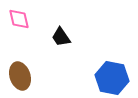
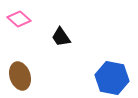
pink diamond: rotated 35 degrees counterclockwise
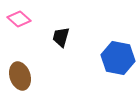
black trapezoid: rotated 50 degrees clockwise
blue hexagon: moved 6 px right, 20 px up
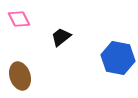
pink diamond: rotated 20 degrees clockwise
black trapezoid: rotated 35 degrees clockwise
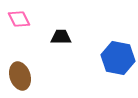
black trapezoid: rotated 40 degrees clockwise
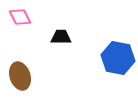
pink diamond: moved 1 px right, 2 px up
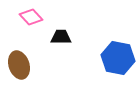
pink diamond: moved 11 px right; rotated 15 degrees counterclockwise
brown ellipse: moved 1 px left, 11 px up
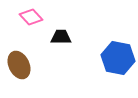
brown ellipse: rotated 8 degrees counterclockwise
